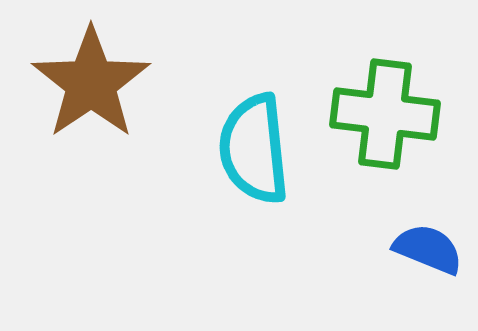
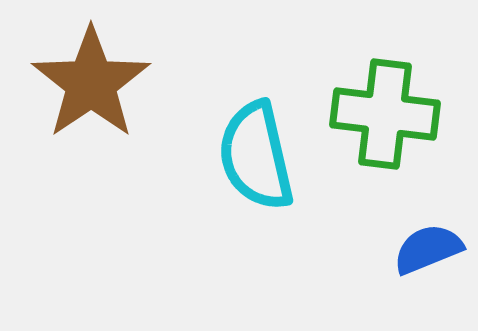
cyan semicircle: moved 2 px right, 7 px down; rotated 7 degrees counterclockwise
blue semicircle: rotated 44 degrees counterclockwise
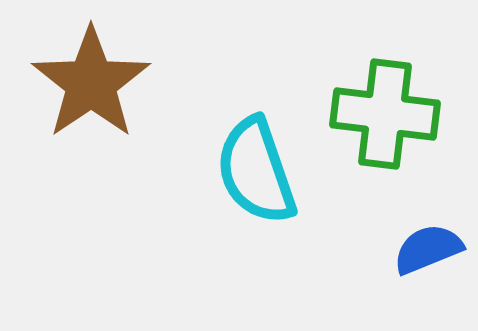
cyan semicircle: moved 15 px down; rotated 6 degrees counterclockwise
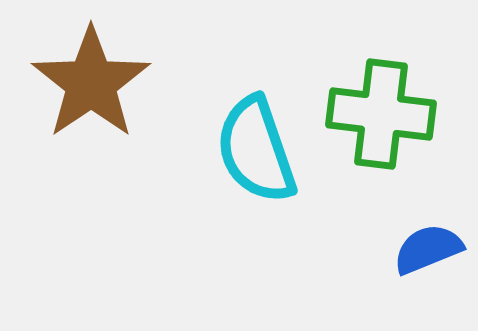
green cross: moved 4 px left
cyan semicircle: moved 21 px up
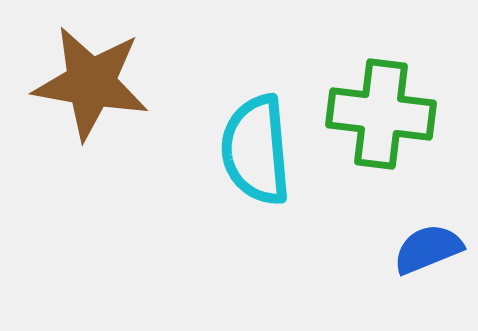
brown star: rotated 28 degrees counterclockwise
cyan semicircle: rotated 14 degrees clockwise
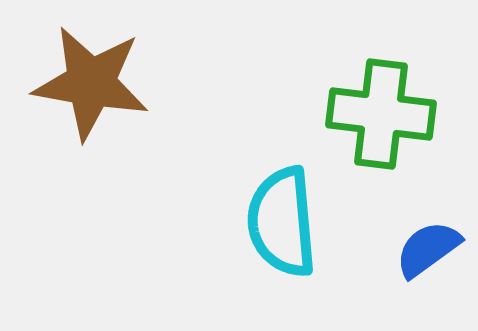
cyan semicircle: moved 26 px right, 72 px down
blue semicircle: rotated 14 degrees counterclockwise
